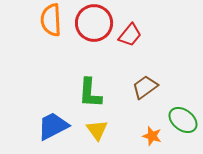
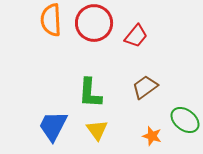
red trapezoid: moved 6 px right, 1 px down
green ellipse: moved 2 px right
blue trapezoid: rotated 36 degrees counterclockwise
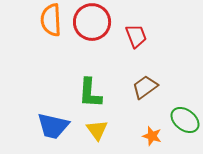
red circle: moved 2 px left, 1 px up
red trapezoid: rotated 60 degrees counterclockwise
blue trapezoid: rotated 104 degrees counterclockwise
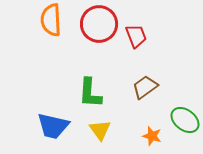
red circle: moved 7 px right, 2 px down
yellow triangle: moved 3 px right
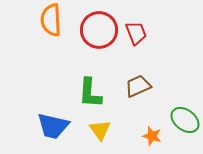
red circle: moved 6 px down
red trapezoid: moved 3 px up
brown trapezoid: moved 7 px left, 1 px up; rotated 12 degrees clockwise
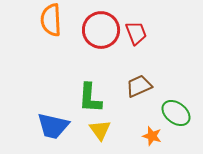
red circle: moved 2 px right
brown trapezoid: moved 1 px right
green L-shape: moved 5 px down
green ellipse: moved 9 px left, 7 px up
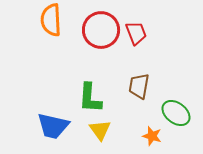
brown trapezoid: rotated 56 degrees counterclockwise
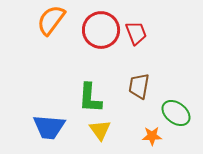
orange semicircle: rotated 40 degrees clockwise
blue trapezoid: moved 4 px left, 1 px down; rotated 8 degrees counterclockwise
orange star: rotated 18 degrees counterclockwise
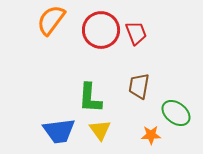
blue trapezoid: moved 10 px right, 4 px down; rotated 12 degrees counterclockwise
orange star: moved 1 px left, 1 px up
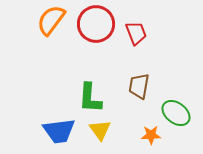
red circle: moved 5 px left, 6 px up
